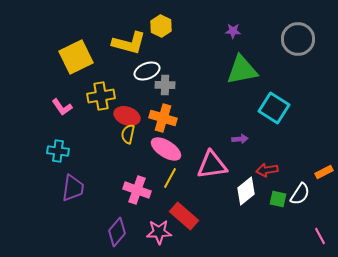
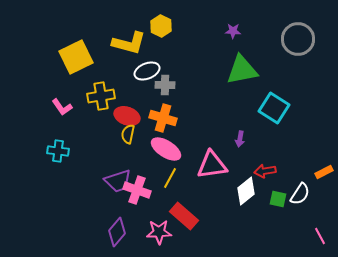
purple arrow: rotated 105 degrees clockwise
red arrow: moved 2 px left, 1 px down
purple trapezoid: moved 45 px right, 7 px up; rotated 64 degrees clockwise
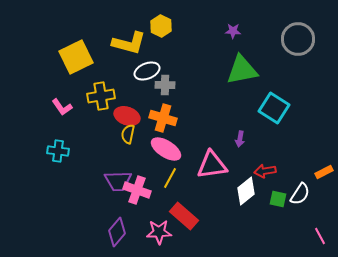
purple trapezoid: rotated 16 degrees clockwise
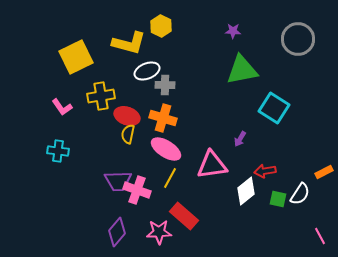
purple arrow: rotated 21 degrees clockwise
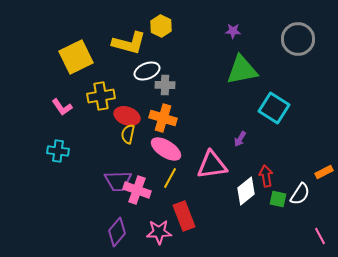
red arrow: moved 1 px right, 5 px down; rotated 90 degrees clockwise
red rectangle: rotated 28 degrees clockwise
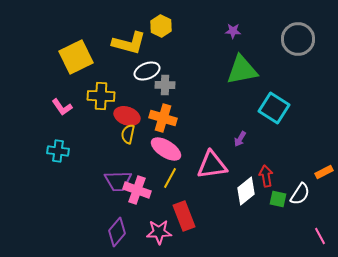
yellow cross: rotated 12 degrees clockwise
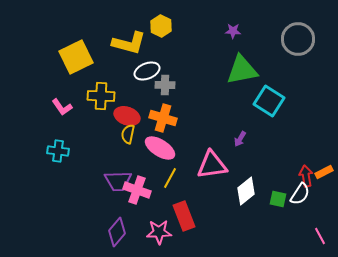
cyan square: moved 5 px left, 7 px up
pink ellipse: moved 6 px left, 1 px up
red arrow: moved 40 px right
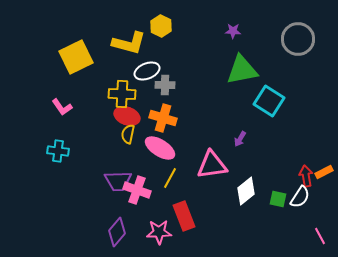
yellow cross: moved 21 px right, 2 px up
white semicircle: moved 3 px down
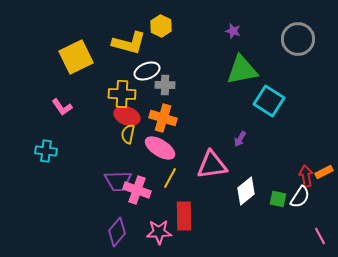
purple star: rotated 14 degrees clockwise
cyan cross: moved 12 px left
red rectangle: rotated 20 degrees clockwise
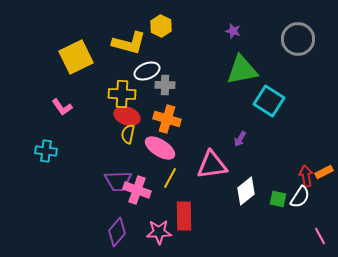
orange cross: moved 4 px right, 1 px down
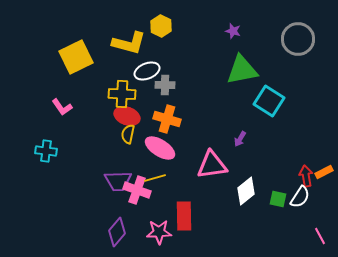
yellow line: moved 15 px left; rotated 45 degrees clockwise
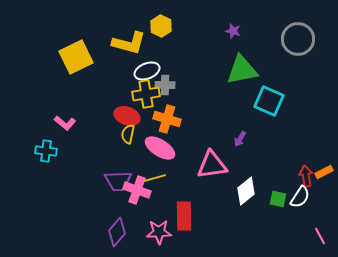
yellow cross: moved 24 px right; rotated 12 degrees counterclockwise
cyan square: rotated 8 degrees counterclockwise
pink L-shape: moved 3 px right, 16 px down; rotated 15 degrees counterclockwise
